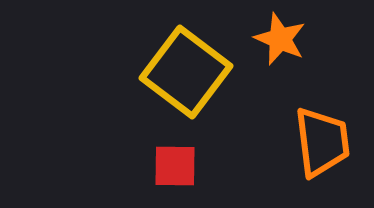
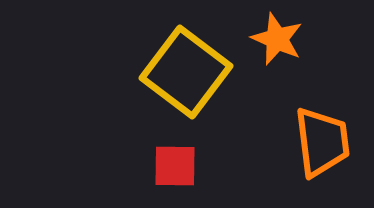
orange star: moved 3 px left
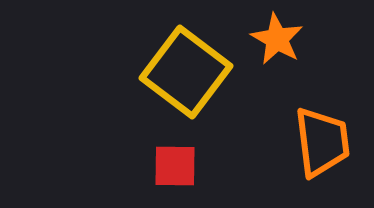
orange star: rotated 6 degrees clockwise
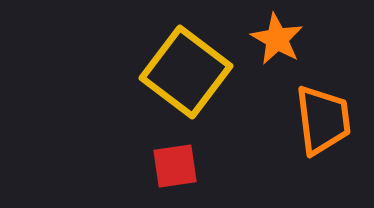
orange trapezoid: moved 1 px right, 22 px up
red square: rotated 9 degrees counterclockwise
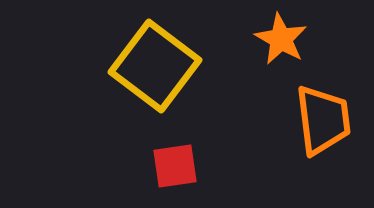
orange star: moved 4 px right
yellow square: moved 31 px left, 6 px up
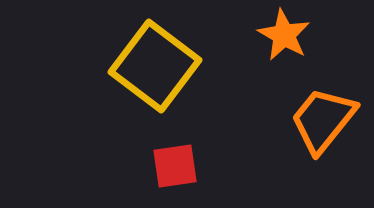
orange star: moved 3 px right, 4 px up
orange trapezoid: rotated 134 degrees counterclockwise
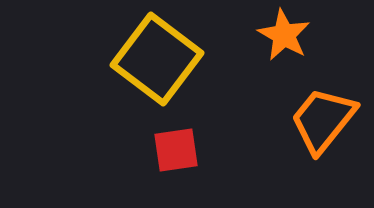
yellow square: moved 2 px right, 7 px up
red square: moved 1 px right, 16 px up
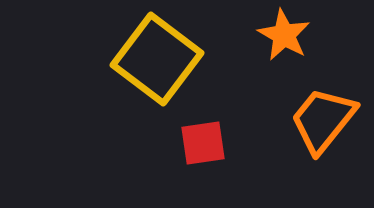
red square: moved 27 px right, 7 px up
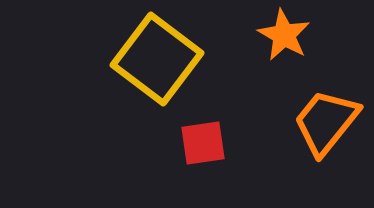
orange trapezoid: moved 3 px right, 2 px down
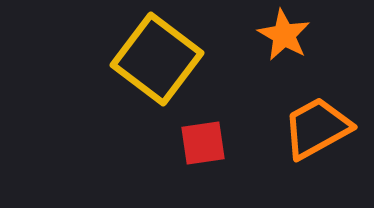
orange trapezoid: moved 9 px left, 6 px down; rotated 22 degrees clockwise
